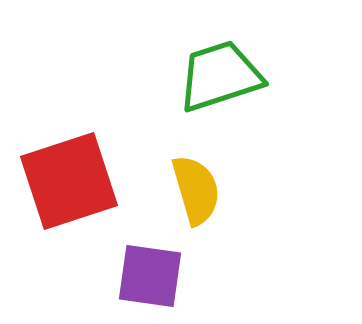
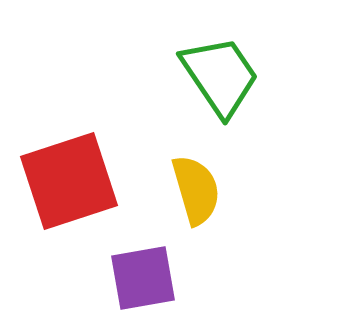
green trapezoid: rotated 74 degrees clockwise
purple square: moved 7 px left, 2 px down; rotated 18 degrees counterclockwise
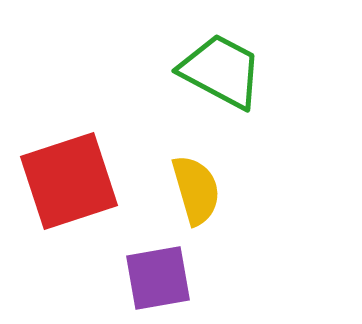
green trapezoid: moved 1 px right, 5 px up; rotated 28 degrees counterclockwise
purple square: moved 15 px right
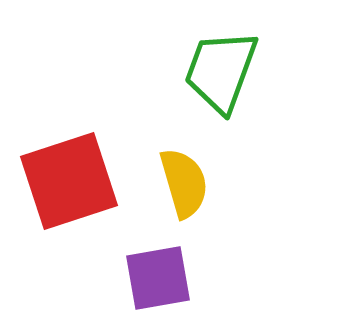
green trapezoid: rotated 98 degrees counterclockwise
yellow semicircle: moved 12 px left, 7 px up
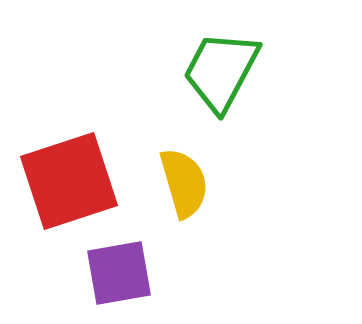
green trapezoid: rotated 8 degrees clockwise
purple square: moved 39 px left, 5 px up
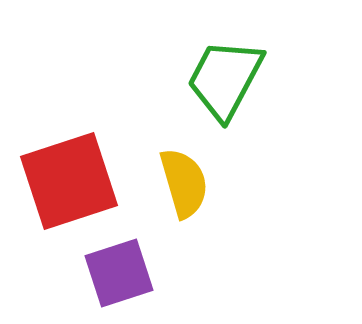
green trapezoid: moved 4 px right, 8 px down
purple square: rotated 8 degrees counterclockwise
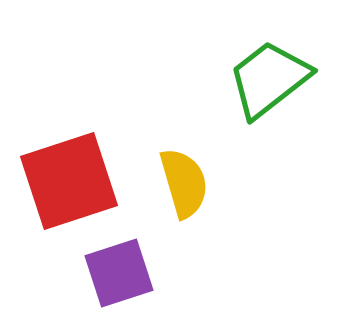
green trapezoid: moved 44 px right; rotated 24 degrees clockwise
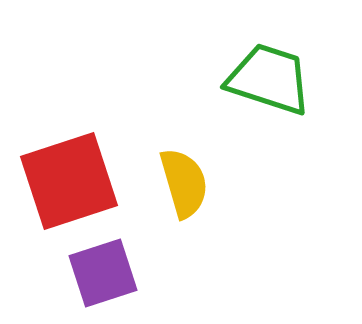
green trapezoid: rotated 56 degrees clockwise
purple square: moved 16 px left
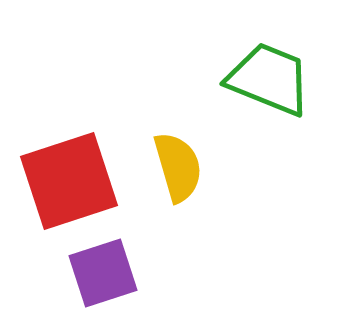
green trapezoid: rotated 4 degrees clockwise
yellow semicircle: moved 6 px left, 16 px up
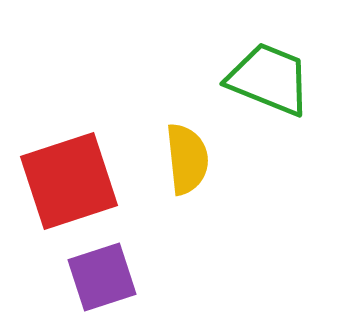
yellow semicircle: moved 9 px right, 8 px up; rotated 10 degrees clockwise
purple square: moved 1 px left, 4 px down
